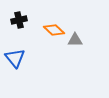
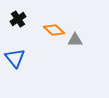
black cross: moved 1 px left, 1 px up; rotated 21 degrees counterclockwise
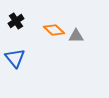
black cross: moved 2 px left, 2 px down
gray triangle: moved 1 px right, 4 px up
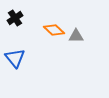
black cross: moved 1 px left, 3 px up
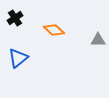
gray triangle: moved 22 px right, 4 px down
blue triangle: moved 3 px right; rotated 30 degrees clockwise
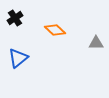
orange diamond: moved 1 px right
gray triangle: moved 2 px left, 3 px down
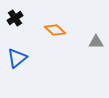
gray triangle: moved 1 px up
blue triangle: moved 1 px left
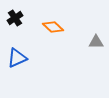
orange diamond: moved 2 px left, 3 px up
blue triangle: rotated 15 degrees clockwise
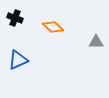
black cross: rotated 35 degrees counterclockwise
blue triangle: moved 1 px right, 2 px down
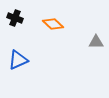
orange diamond: moved 3 px up
